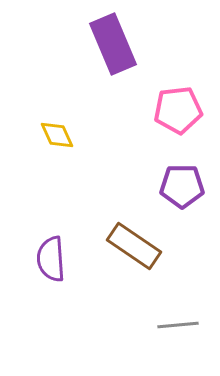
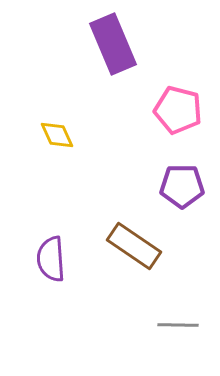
pink pentagon: rotated 21 degrees clockwise
gray line: rotated 6 degrees clockwise
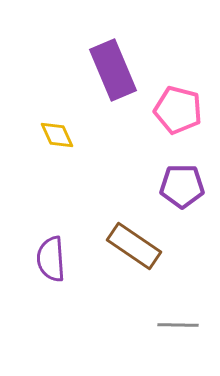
purple rectangle: moved 26 px down
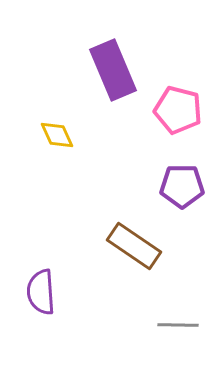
purple semicircle: moved 10 px left, 33 px down
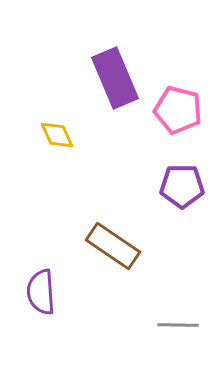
purple rectangle: moved 2 px right, 8 px down
brown rectangle: moved 21 px left
